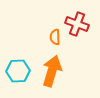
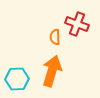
cyan hexagon: moved 1 px left, 8 px down
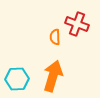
orange arrow: moved 1 px right, 5 px down
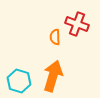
cyan hexagon: moved 2 px right, 2 px down; rotated 20 degrees clockwise
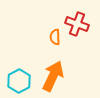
orange arrow: rotated 8 degrees clockwise
cyan hexagon: rotated 15 degrees clockwise
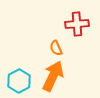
red cross: rotated 25 degrees counterclockwise
orange semicircle: moved 1 px right, 11 px down; rotated 21 degrees counterclockwise
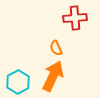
red cross: moved 2 px left, 6 px up
cyan hexagon: moved 1 px left, 1 px down
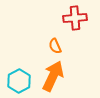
orange semicircle: moved 1 px left, 2 px up
cyan hexagon: moved 1 px right, 1 px up
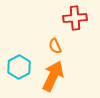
cyan hexagon: moved 14 px up
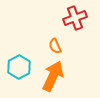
red cross: rotated 15 degrees counterclockwise
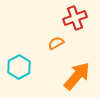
orange semicircle: moved 1 px right, 3 px up; rotated 84 degrees clockwise
orange arrow: moved 24 px right; rotated 16 degrees clockwise
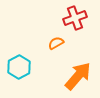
orange arrow: moved 1 px right
